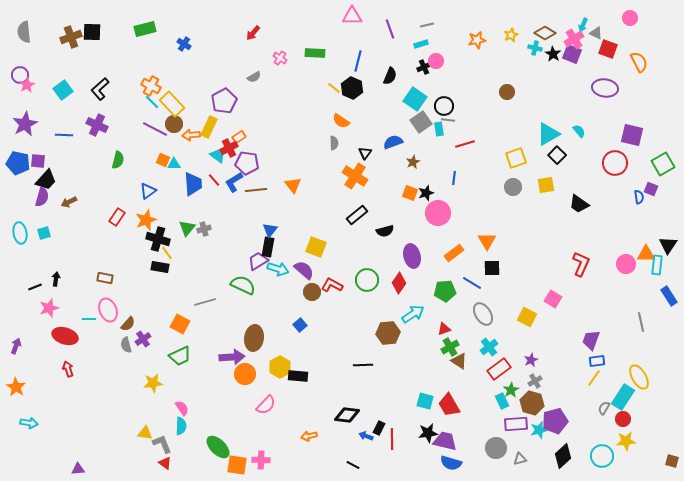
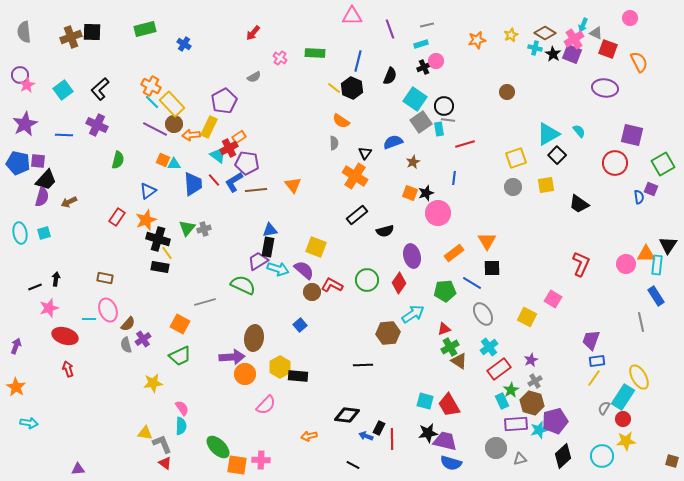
blue triangle at (270, 230): rotated 42 degrees clockwise
blue rectangle at (669, 296): moved 13 px left
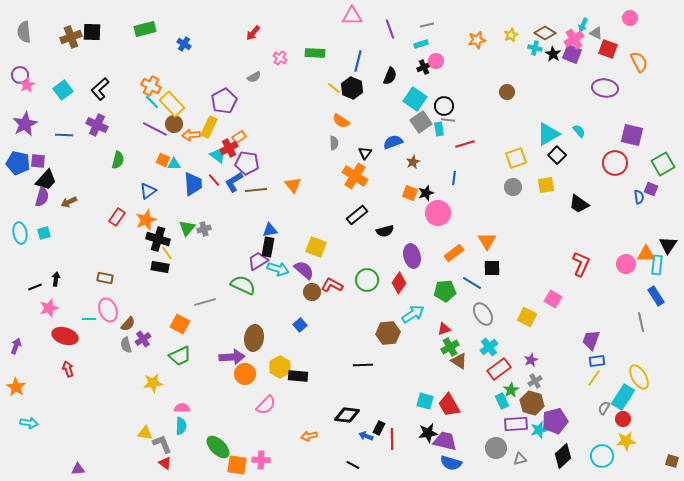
pink semicircle at (182, 408): rotated 56 degrees counterclockwise
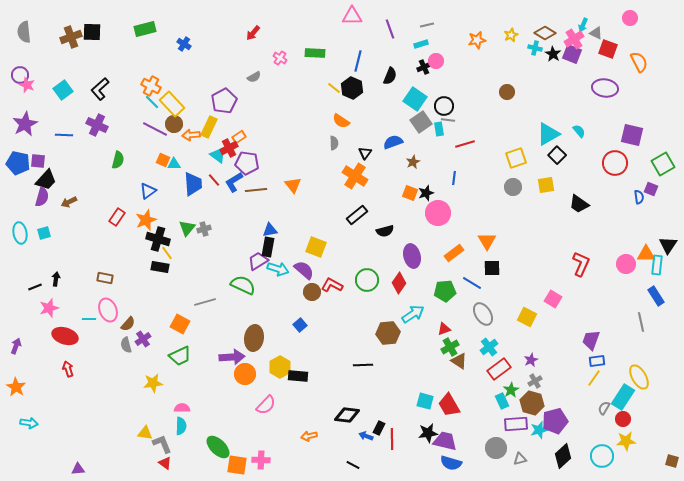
pink star at (27, 85): rotated 21 degrees counterclockwise
